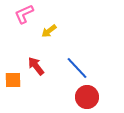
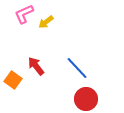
yellow arrow: moved 3 px left, 9 px up
orange square: rotated 36 degrees clockwise
red circle: moved 1 px left, 2 px down
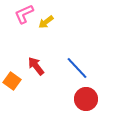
orange square: moved 1 px left, 1 px down
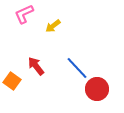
yellow arrow: moved 7 px right, 4 px down
red circle: moved 11 px right, 10 px up
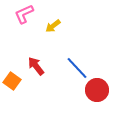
red circle: moved 1 px down
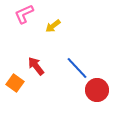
orange square: moved 3 px right, 2 px down
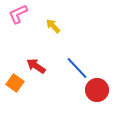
pink L-shape: moved 6 px left
yellow arrow: rotated 84 degrees clockwise
red arrow: rotated 18 degrees counterclockwise
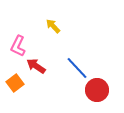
pink L-shape: moved 32 px down; rotated 40 degrees counterclockwise
orange square: rotated 18 degrees clockwise
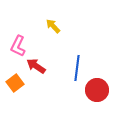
blue line: rotated 50 degrees clockwise
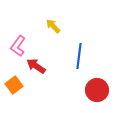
pink L-shape: rotated 10 degrees clockwise
blue line: moved 2 px right, 12 px up
orange square: moved 1 px left, 2 px down
